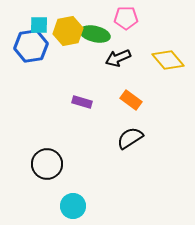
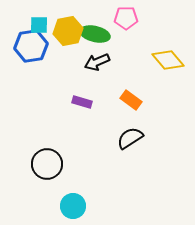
black arrow: moved 21 px left, 4 px down
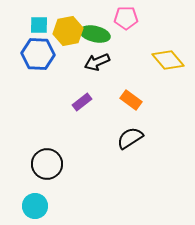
blue hexagon: moved 7 px right, 8 px down; rotated 12 degrees clockwise
purple rectangle: rotated 54 degrees counterclockwise
cyan circle: moved 38 px left
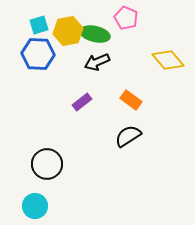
pink pentagon: rotated 25 degrees clockwise
cyan square: rotated 18 degrees counterclockwise
black semicircle: moved 2 px left, 2 px up
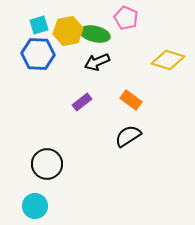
yellow diamond: rotated 32 degrees counterclockwise
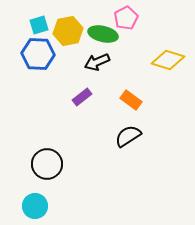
pink pentagon: rotated 20 degrees clockwise
green ellipse: moved 8 px right
purple rectangle: moved 5 px up
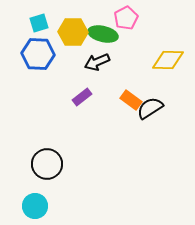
cyan square: moved 2 px up
yellow hexagon: moved 5 px right, 1 px down; rotated 12 degrees clockwise
yellow diamond: rotated 16 degrees counterclockwise
black semicircle: moved 22 px right, 28 px up
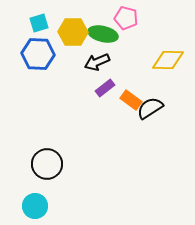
pink pentagon: rotated 30 degrees counterclockwise
purple rectangle: moved 23 px right, 9 px up
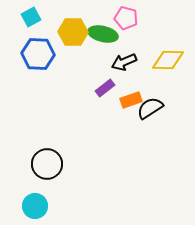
cyan square: moved 8 px left, 6 px up; rotated 12 degrees counterclockwise
black arrow: moved 27 px right
orange rectangle: rotated 55 degrees counterclockwise
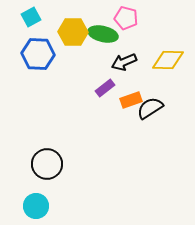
cyan circle: moved 1 px right
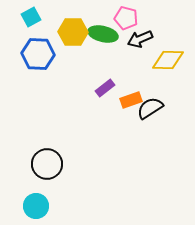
black arrow: moved 16 px right, 23 px up
